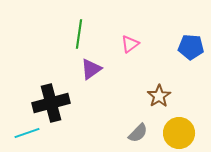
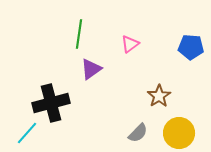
cyan line: rotated 30 degrees counterclockwise
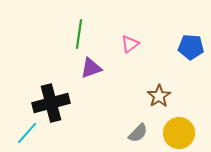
purple triangle: moved 1 px up; rotated 15 degrees clockwise
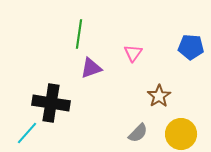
pink triangle: moved 3 px right, 9 px down; rotated 18 degrees counterclockwise
black cross: rotated 24 degrees clockwise
yellow circle: moved 2 px right, 1 px down
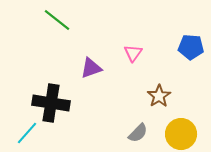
green line: moved 22 px left, 14 px up; rotated 60 degrees counterclockwise
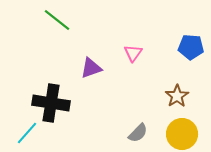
brown star: moved 18 px right
yellow circle: moved 1 px right
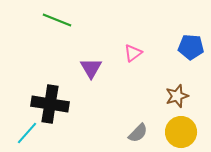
green line: rotated 16 degrees counterclockwise
pink triangle: rotated 18 degrees clockwise
purple triangle: rotated 40 degrees counterclockwise
brown star: rotated 15 degrees clockwise
black cross: moved 1 px left, 1 px down
yellow circle: moved 1 px left, 2 px up
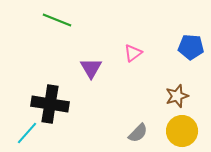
yellow circle: moved 1 px right, 1 px up
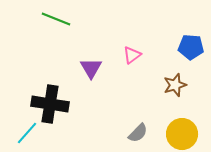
green line: moved 1 px left, 1 px up
pink triangle: moved 1 px left, 2 px down
brown star: moved 2 px left, 11 px up
yellow circle: moved 3 px down
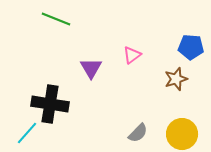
brown star: moved 1 px right, 6 px up
